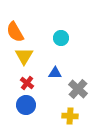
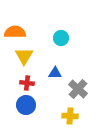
orange semicircle: rotated 120 degrees clockwise
red cross: rotated 32 degrees counterclockwise
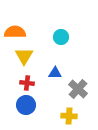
cyan circle: moved 1 px up
yellow cross: moved 1 px left
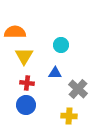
cyan circle: moved 8 px down
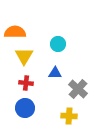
cyan circle: moved 3 px left, 1 px up
red cross: moved 1 px left
blue circle: moved 1 px left, 3 px down
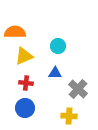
cyan circle: moved 2 px down
yellow triangle: rotated 36 degrees clockwise
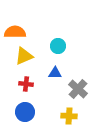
red cross: moved 1 px down
blue circle: moved 4 px down
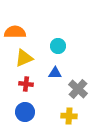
yellow triangle: moved 2 px down
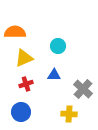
blue triangle: moved 1 px left, 2 px down
red cross: rotated 24 degrees counterclockwise
gray cross: moved 5 px right
blue circle: moved 4 px left
yellow cross: moved 2 px up
